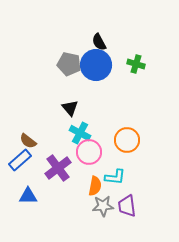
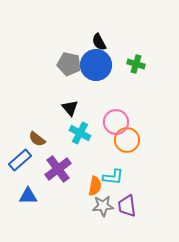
brown semicircle: moved 9 px right, 2 px up
pink circle: moved 27 px right, 30 px up
purple cross: moved 1 px down
cyan L-shape: moved 2 px left
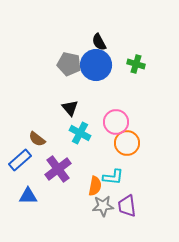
orange circle: moved 3 px down
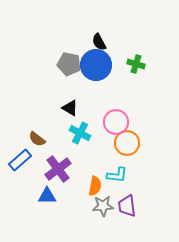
black triangle: rotated 18 degrees counterclockwise
cyan L-shape: moved 4 px right, 2 px up
blue triangle: moved 19 px right
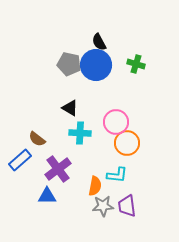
cyan cross: rotated 25 degrees counterclockwise
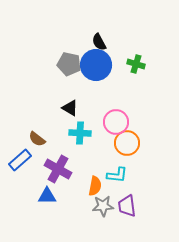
purple cross: rotated 24 degrees counterclockwise
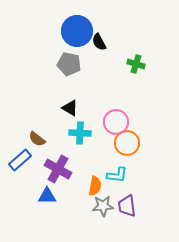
blue circle: moved 19 px left, 34 px up
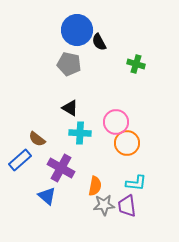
blue circle: moved 1 px up
purple cross: moved 3 px right, 1 px up
cyan L-shape: moved 19 px right, 8 px down
blue triangle: rotated 42 degrees clockwise
gray star: moved 1 px right, 1 px up
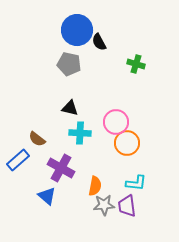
black triangle: rotated 18 degrees counterclockwise
blue rectangle: moved 2 px left
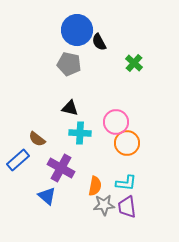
green cross: moved 2 px left, 1 px up; rotated 24 degrees clockwise
cyan L-shape: moved 10 px left
purple trapezoid: moved 1 px down
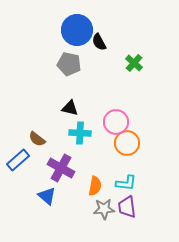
gray star: moved 4 px down
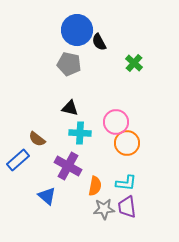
purple cross: moved 7 px right, 2 px up
